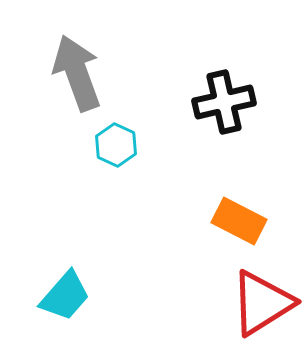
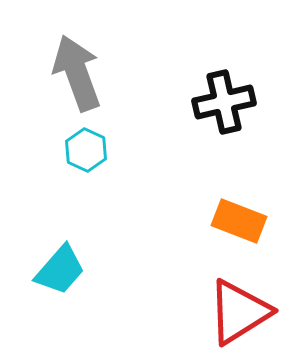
cyan hexagon: moved 30 px left, 5 px down
orange rectangle: rotated 6 degrees counterclockwise
cyan trapezoid: moved 5 px left, 26 px up
red triangle: moved 23 px left, 9 px down
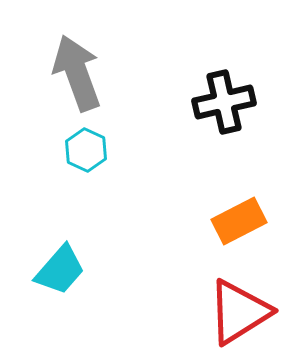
orange rectangle: rotated 48 degrees counterclockwise
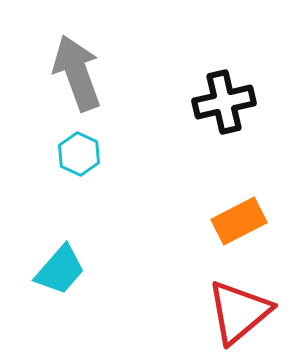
cyan hexagon: moved 7 px left, 4 px down
red triangle: rotated 8 degrees counterclockwise
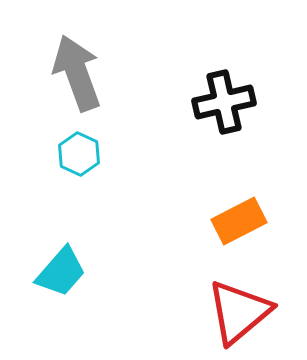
cyan trapezoid: moved 1 px right, 2 px down
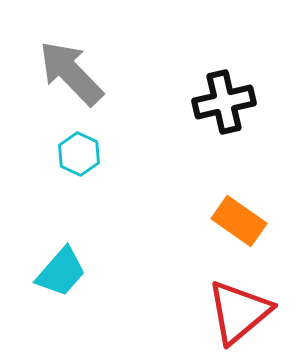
gray arrow: moved 6 px left; rotated 24 degrees counterclockwise
orange rectangle: rotated 62 degrees clockwise
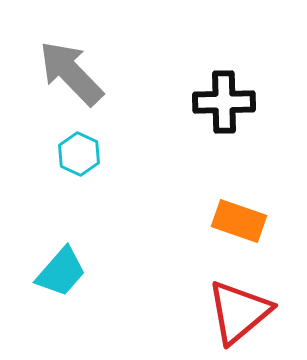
black cross: rotated 12 degrees clockwise
orange rectangle: rotated 16 degrees counterclockwise
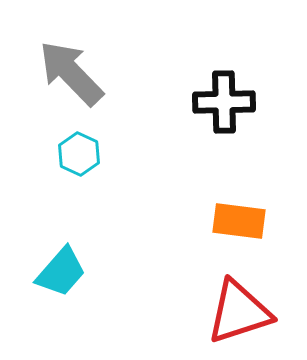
orange rectangle: rotated 12 degrees counterclockwise
red triangle: rotated 22 degrees clockwise
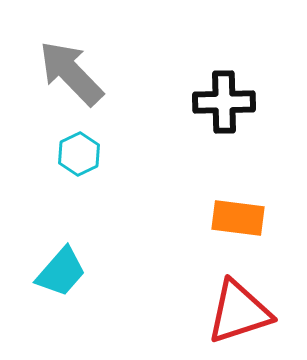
cyan hexagon: rotated 9 degrees clockwise
orange rectangle: moved 1 px left, 3 px up
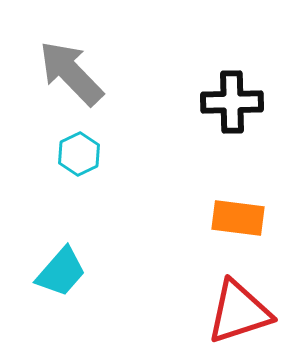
black cross: moved 8 px right
